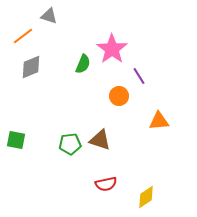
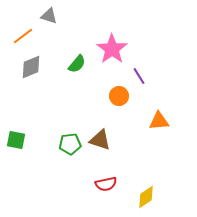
green semicircle: moved 6 px left; rotated 18 degrees clockwise
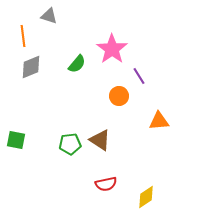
orange line: rotated 60 degrees counterclockwise
brown triangle: rotated 15 degrees clockwise
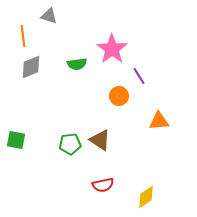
green semicircle: rotated 42 degrees clockwise
red semicircle: moved 3 px left, 1 px down
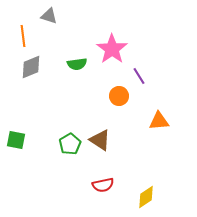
green pentagon: rotated 25 degrees counterclockwise
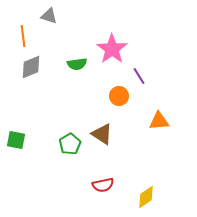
brown triangle: moved 2 px right, 6 px up
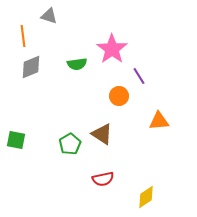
red semicircle: moved 6 px up
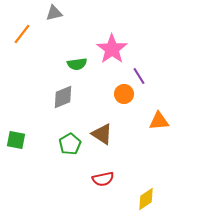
gray triangle: moved 5 px right, 3 px up; rotated 30 degrees counterclockwise
orange line: moved 1 px left, 2 px up; rotated 45 degrees clockwise
gray diamond: moved 32 px right, 30 px down
orange circle: moved 5 px right, 2 px up
yellow diamond: moved 2 px down
